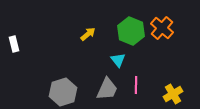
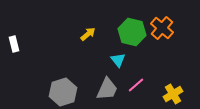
green hexagon: moved 1 px right, 1 px down; rotated 8 degrees counterclockwise
pink line: rotated 48 degrees clockwise
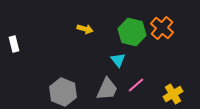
yellow arrow: moved 3 px left, 5 px up; rotated 56 degrees clockwise
gray hexagon: rotated 20 degrees counterclockwise
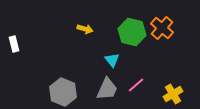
cyan triangle: moved 6 px left
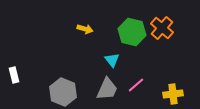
white rectangle: moved 31 px down
yellow cross: rotated 24 degrees clockwise
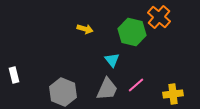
orange cross: moved 3 px left, 11 px up
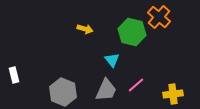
gray trapezoid: moved 1 px left, 1 px down
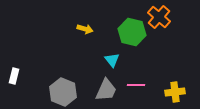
white rectangle: moved 1 px down; rotated 28 degrees clockwise
pink line: rotated 42 degrees clockwise
yellow cross: moved 2 px right, 2 px up
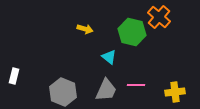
cyan triangle: moved 3 px left, 3 px up; rotated 14 degrees counterclockwise
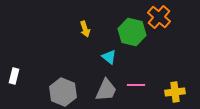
yellow arrow: rotated 56 degrees clockwise
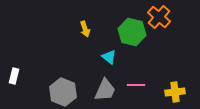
gray trapezoid: moved 1 px left
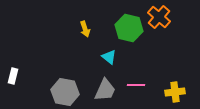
green hexagon: moved 3 px left, 4 px up
white rectangle: moved 1 px left
gray hexagon: moved 2 px right; rotated 12 degrees counterclockwise
